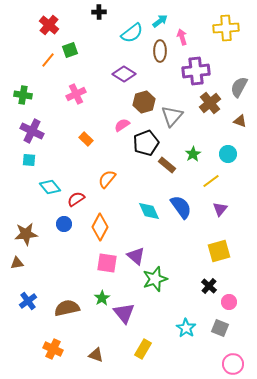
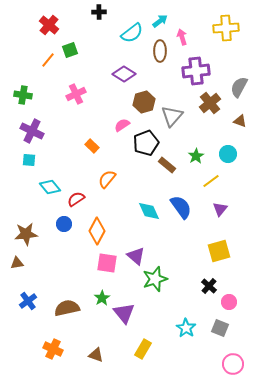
orange rectangle at (86, 139): moved 6 px right, 7 px down
green star at (193, 154): moved 3 px right, 2 px down
orange diamond at (100, 227): moved 3 px left, 4 px down
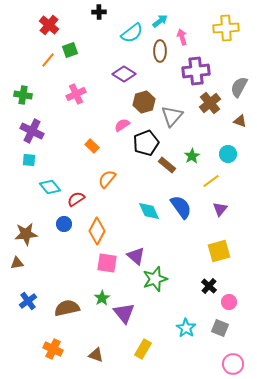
green star at (196, 156): moved 4 px left
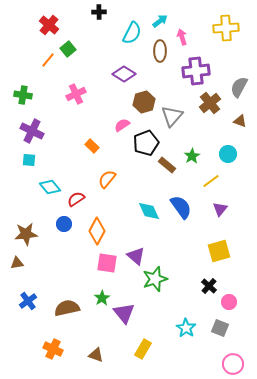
cyan semicircle at (132, 33): rotated 25 degrees counterclockwise
green square at (70, 50): moved 2 px left, 1 px up; rotated 21 degrees counterclockwise
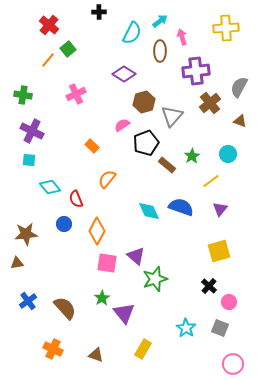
red semicircle at (76, 199): rotated 78 degrees counterclockwise
blue semicircle at (181, 207): rotated 35 degrees counterclockwise
brown semicircle at (67, 308): moved 2 px left; rotated 60 degrees clockwise
